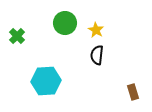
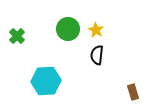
green circle: moved 3 px right, 6 px down
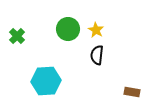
brown rectangle: moved 1 px left; rotated 63 degrees counterclockwise
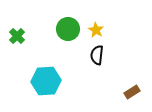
brown rectangle: rotated 42 degrees counterclockwise
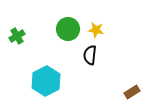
yellow star: rotated 21 degrees counterclockwise
green cross: rotated 14 degrees clockwise
black semicircle: moved 7 px left
cyan hexagon: rotated 24 degrees counterclockwise
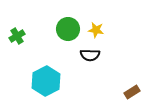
black semicircle: rotated 96 degrees counterclockwise
